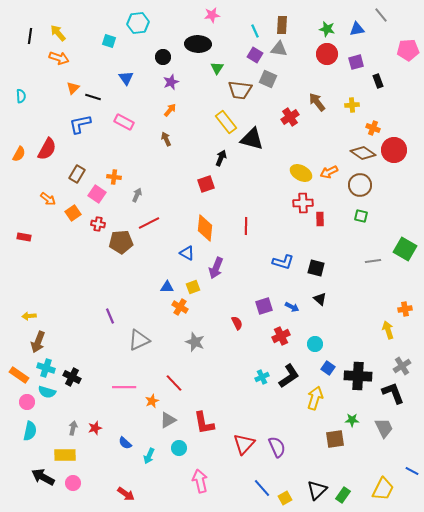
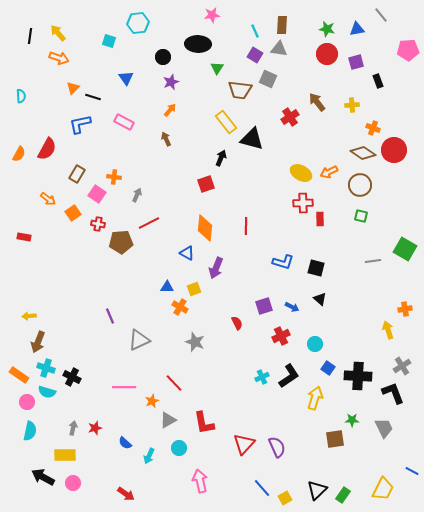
yellow square at (193, 287): moved 1 px right, 2 px down
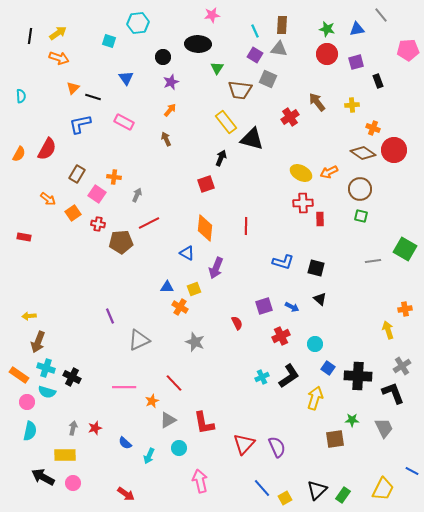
yellow arrow at (58, 33): rotated 96 degrees clockwise
brown circle at (360, 185): moved 4 px down
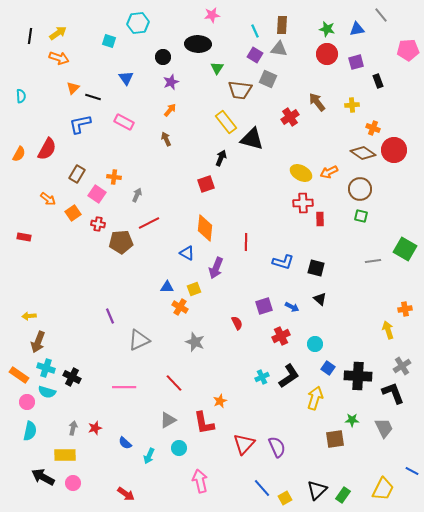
red line at (246, 226): moved 16 px down
orange star at (152, 401): moved 68 px right
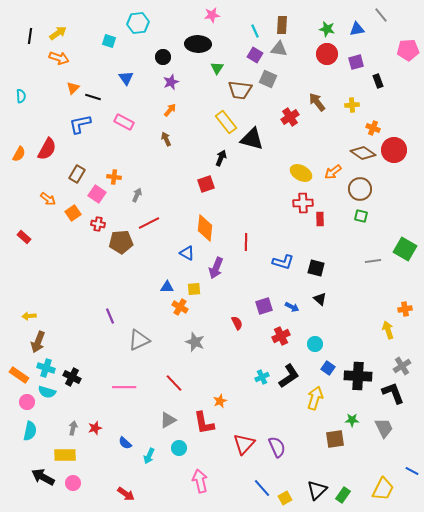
orange arrow at (329, 172): moved 4 px right; rotated 12 degrees counterclockwise
red rectangle at (24, 237): rotated 32 degrees clockwise
yellow square at (194, 289): rotated 16 degrees clockwise
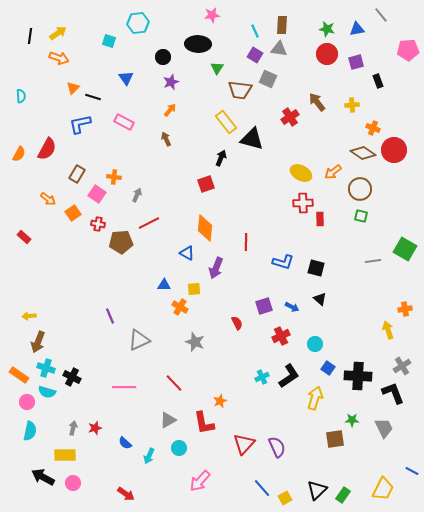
blue triangle at (167, 287): moved 3 px left, 2 px up
pink arrow at (200, 481): rotated 125 degrees counterclockwise
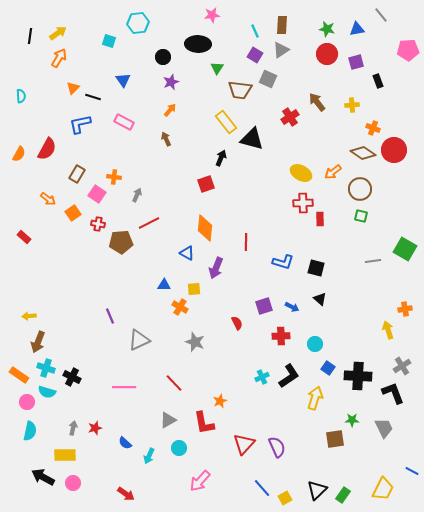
gray triangle at (279, 49): moved 2 px right, 1 px down; rotated 42 degrees counterclockwise
orange arrow at (59, 58): rotated 78 degrees counterclockwise
blue triangle at (126, 78): moved 3 px left, 2 px down
red cross at (281, 336): rotated 24 degrees clockwise
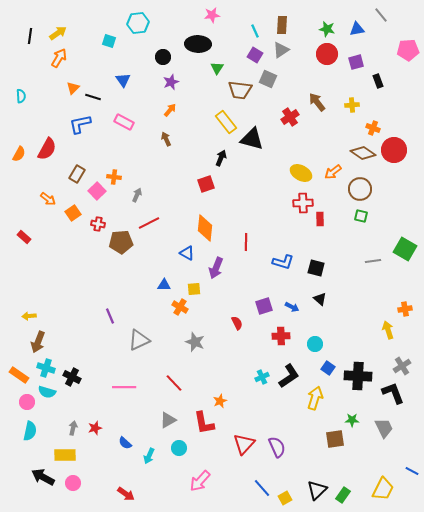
pink square at (97, 194): moved 3 px up; rotated 12 degrees clockwise
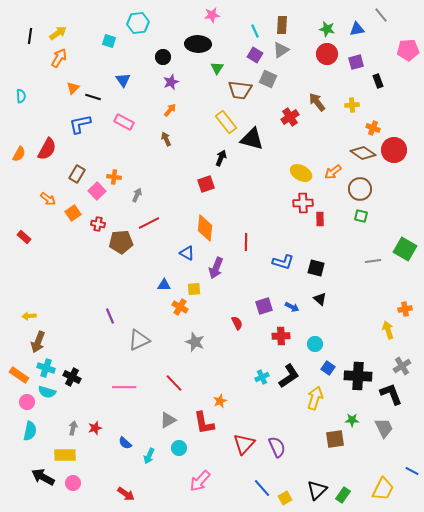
black L-shape at (393, 393): moved 2 px left, 1 px down
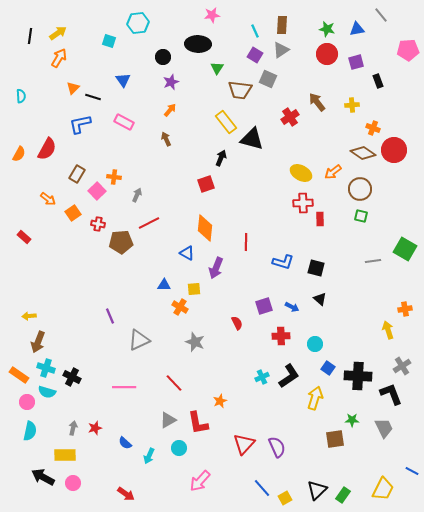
red L-shape at (204, 423): moved 6 px left
